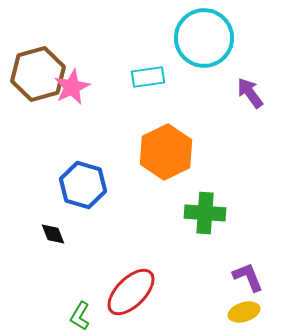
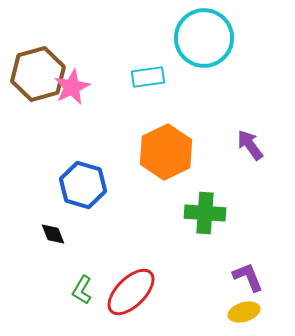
purple arrow: moved 52 px down
green L-shape: moved 2 px right, 26 px up
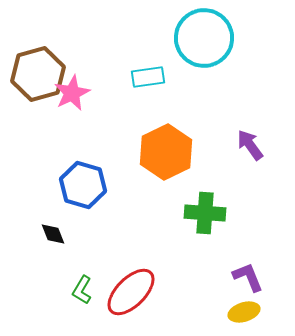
pink star: moved 6 px down
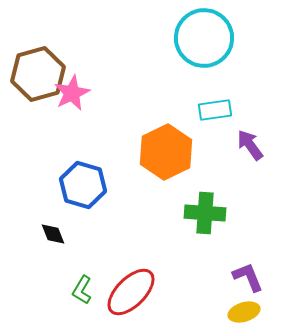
cyan rectangle: moved 67 px right, 33 px down
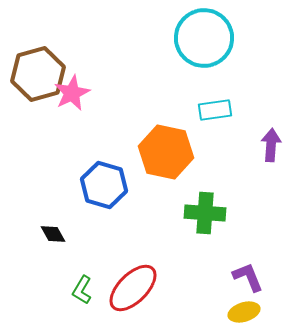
purple arrow: moved 21 px right; rotated 40 degrees clockwise
orange hexagon: rotated 22 degrees counterclockwise
blue hexagon: moved 21 px right
black diamond: rotated 8 degrees counterclockwise
red ellipse: moved 2 px right, 4 px up
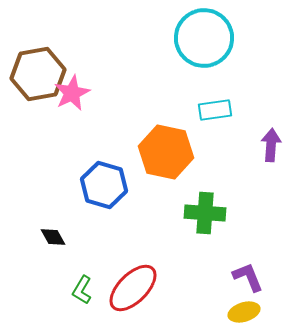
brown hexagon: rotated 6 degrees clockwise
black diamond: moved 3 px down
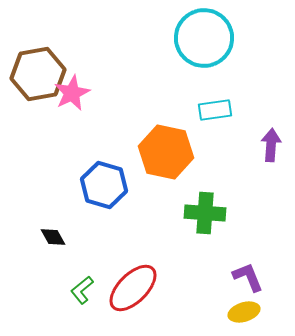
green L-shape: rotated 20 degrees clockwise
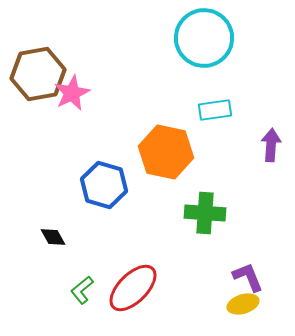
yellow ellipse: moved 1 px left, 8 px up
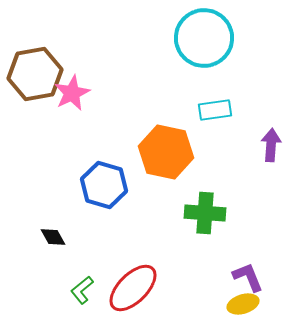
brown hexagon: moved 3 px left
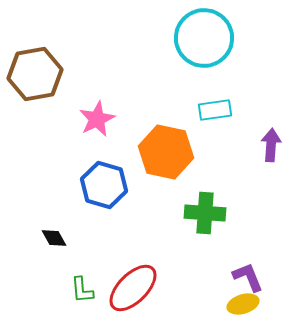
pink star: moved 25 px right, 26 px down
black diamond: moved 1 px right, 1 px down
green L-shape: rotated 56 degrees counterclockwise
